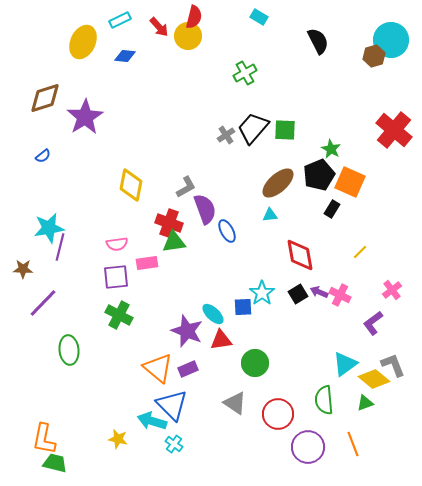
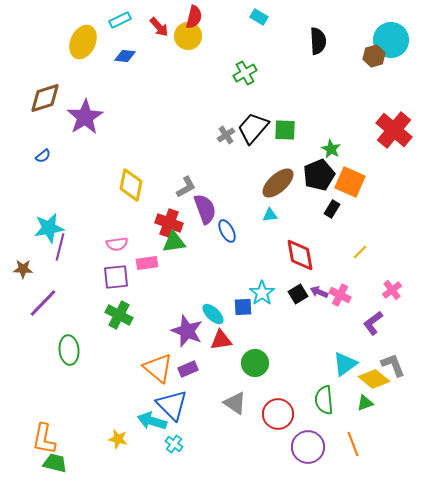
black semicircle at (318, 41): rotated 24 degrees clockwise
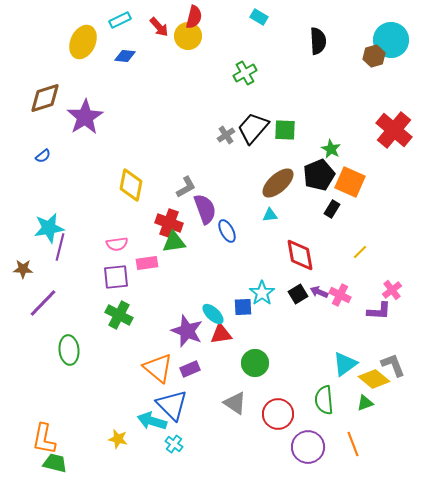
purple L-shape at (373, 323): moved 6 px right, 12 px up; rotated 140 degrees counterclockwise
red triangle at (221, 340): moved 6 px up
purple rectangle at (188, 369): moved 2 px right
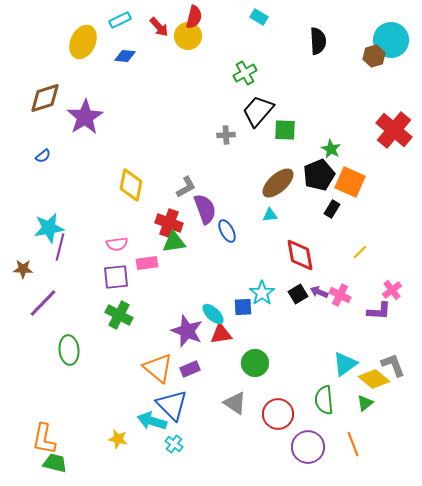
black trapezoid at (253, 128): moved 5 px right, 17 px up
gray cross at (226, 135): rotated 30 degrees clockwise
green triangle at (365, 403): rotated 18 degrees counterclockwise
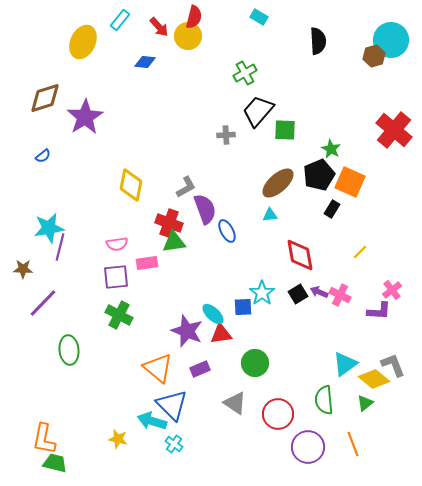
cyan rectangle at (120, 20): rotated 25 degrees counterclockwise
blue diamond at (125, 56): moved 20 px right, 6 px down
purple rectangle at (190, 369): moved 10 px right
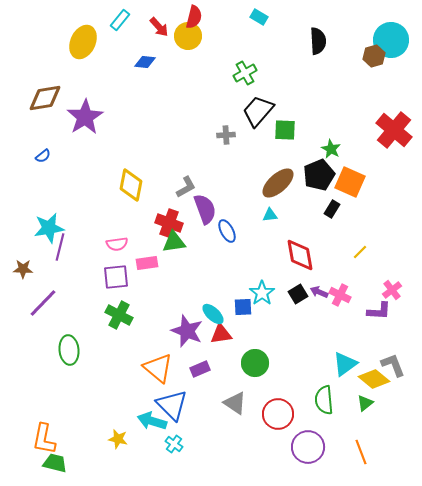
brown diamond at (45, 98): rotated 8 degrees clockwise
orange line at (353, 444): moved 8 px right, 8 px down
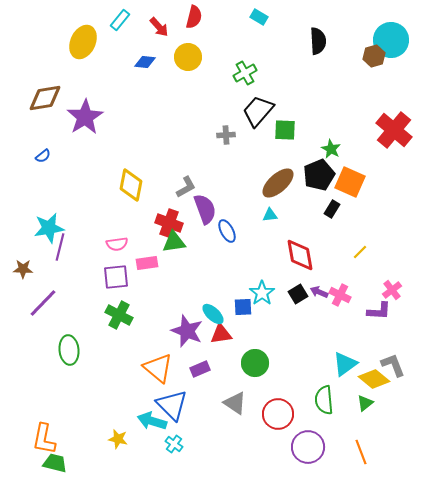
yellow circle at (188, 36): moved 21 px down
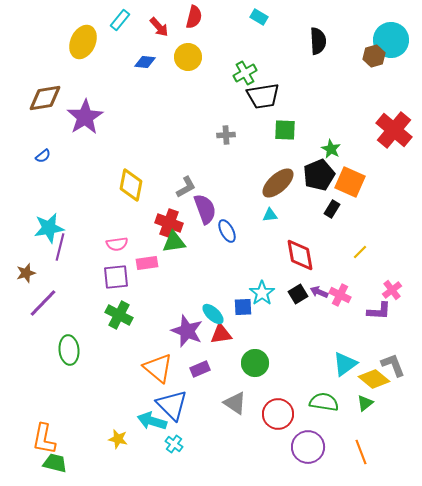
black trapezoid at (258, 111): moved 5 px right, 15 px up; rotated 140 degrees counterclockwise
brown star at (23, 269): moved 3 px right, 4 px down; rotated 18 degrees counterclockwise
green semicircle at (324, 400): moved 2 px down; rotated 104 degrees clockwise
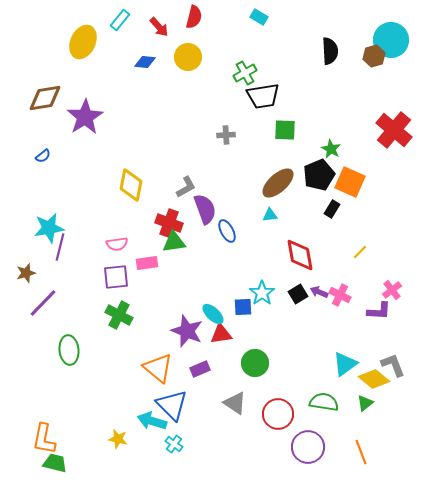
black semicircle at (318, 41): moved 12 px right, 10 px down
